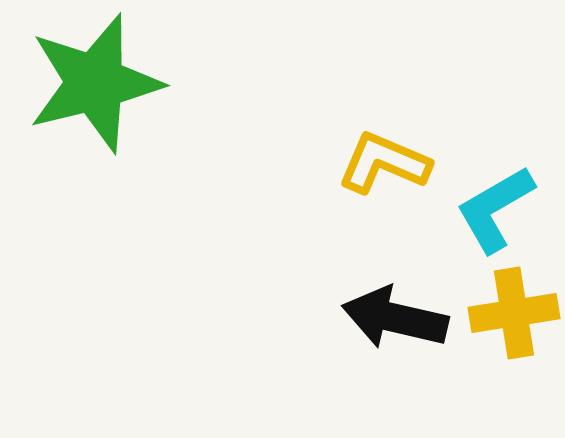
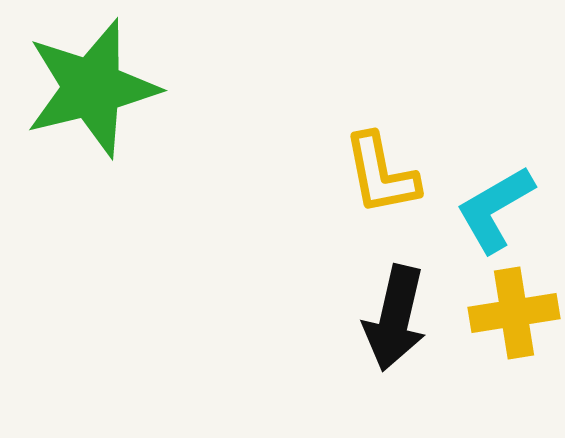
green star: moved 3 px left, 5 px down
yellow L-shape: moved 3 px left, 11 px down; rotated 124 degrees counterclockwise
black arrow: rotated 90 degrees counterclockwise
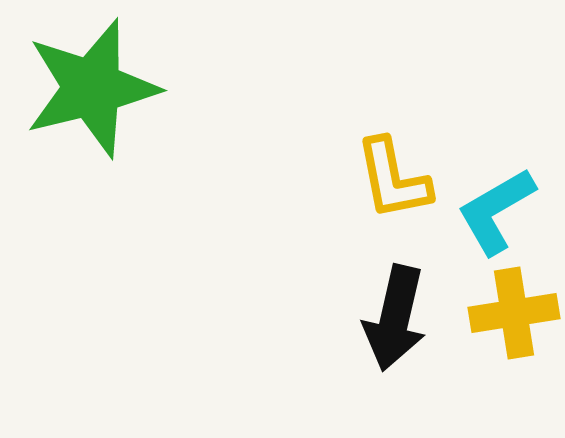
yellow L-shape: moved 12 px right, 5 px down
cyan L-shape: moved 1 px right, 2 px down
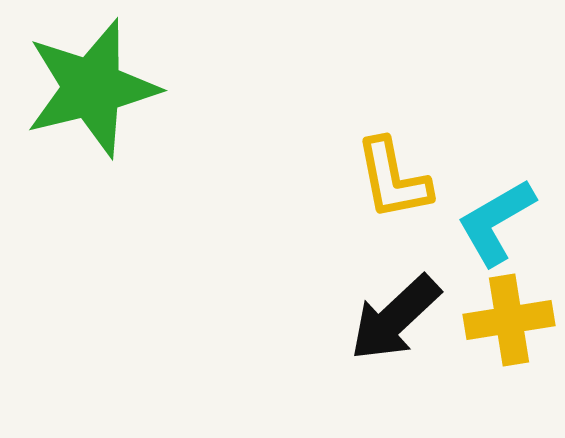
cyan L-shape: moved 11 px down
yellow cross: moved 5 px left, 7 px down
black arrow: rotated 34 degrees clockwise
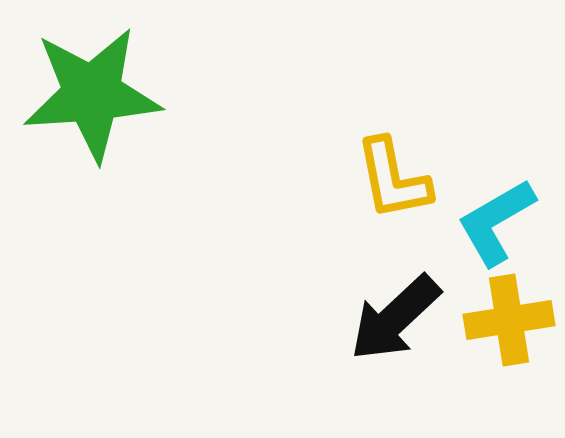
green star: moved 6 px down; rotated 10 degrees clockwise
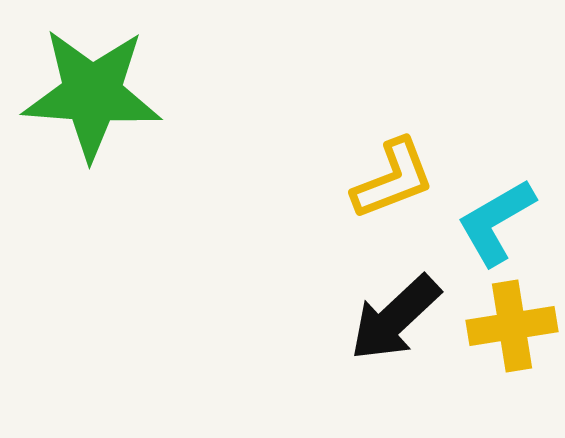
green star: rotated 8 degrees clockwise
yellow L-shape: rotated 100 degrees counterclockwise
yellow cross: moved 3 px right, 6 px down
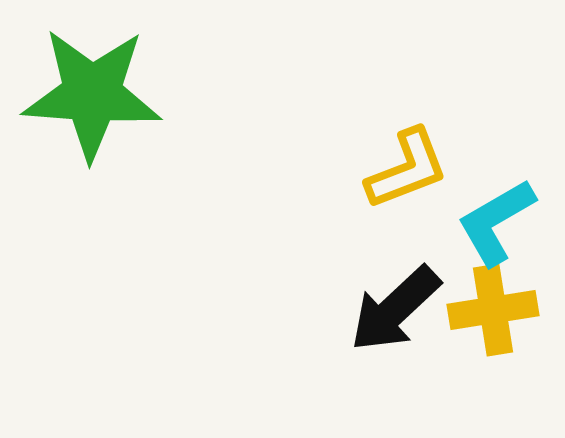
yellow L-shape: moved 14 px right, 10 px up
black arrow: moved 9 px up
yellow cross: moved 19 px left, 16 px up
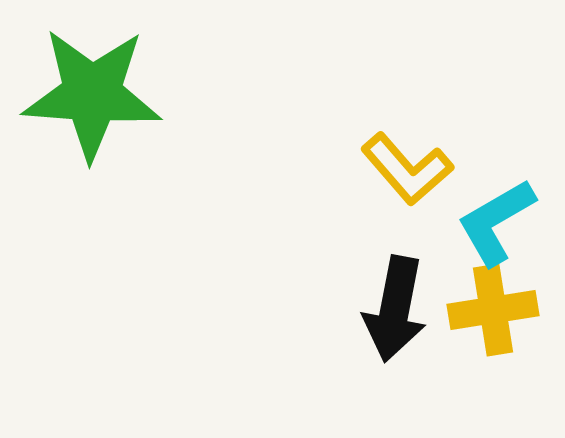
yellow L-shape: rotated 70 degrees clockwise
black arrow: rotated 36 degrees counterclockwise
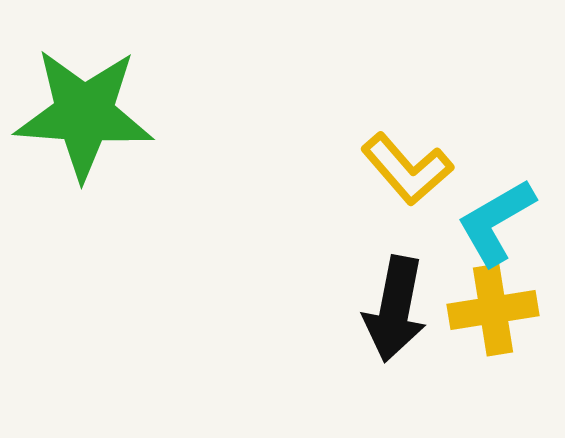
green star: moved 8 px left, 20 px down
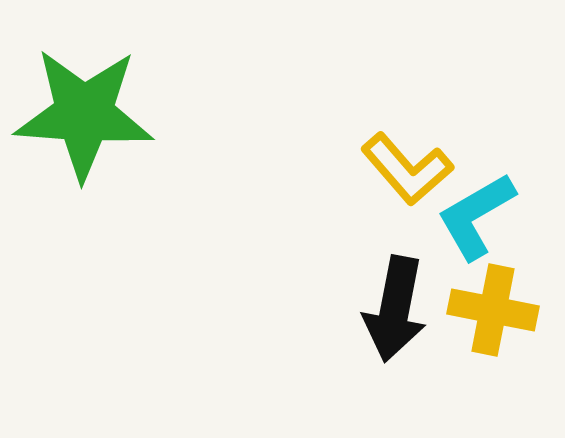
cyan L-shape: moved 20 px left, 6 px up
yellow cross: rotated 20 degrees clockwise
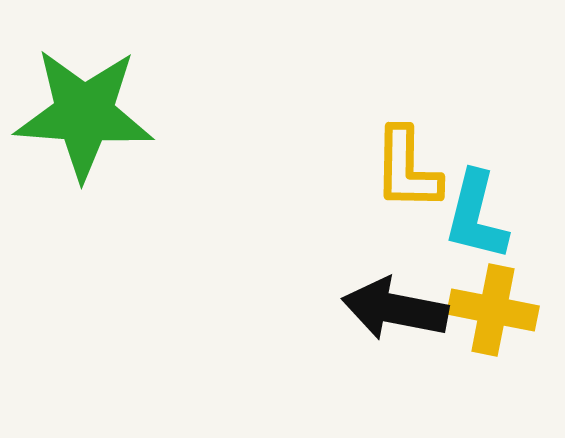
yellow L-shape: rotated 42 degrees clockwise
cyan L-shape: rotated 46 degrees counterclockwise
black arrow: rotated 90 degrees clockwise
